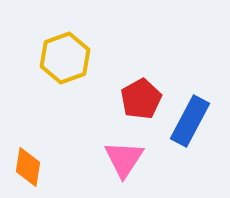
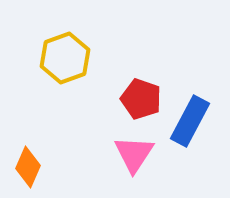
red pentagon: rotated 24 degrees counterclockwise
pink triangle: moved 10 px right, 5 px up
orange diamond: rotated 15 degrees clockwise
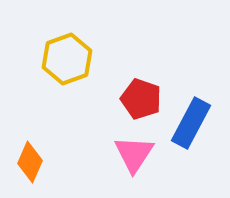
yellow hexagon: moved 2 px right, 1 px down
blue rectangle: moved 1 px right, 2 px down
orange diamond: moved 2 px right, 5 px up
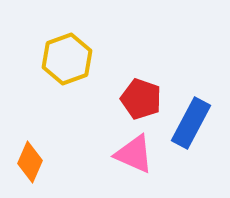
pink triangle: rotated 39 degrees counterclockwise
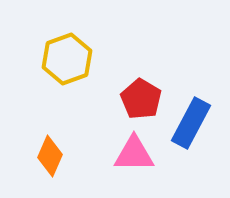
red pentagon: rotated 12 degrees clockwise
pink triangle: rotated 24 degrees counterclockwise
orange diamond: moved 20 px right, 6 px up
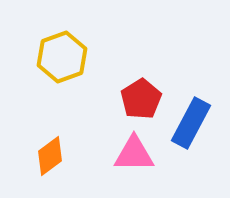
yellow hexagon: moved 5 px left, 2 px up
red pentagon: rotated 9 degrees clockwise
orange diamond: rotated 30 degrees clockwise
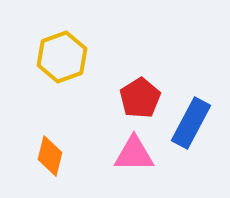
red pentagon: moved 1 px left, 1 px up
orange diamond: rotated 39 degrees counterclockwise
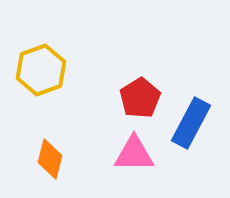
yellow hexagon: moved 21 px left, 13 px down
orange diamond: moved 3 px down
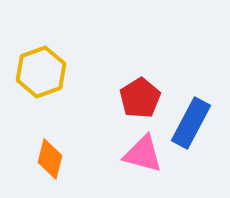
yellow hexagon: moved 2 px down
pink triangle: moved 9 px right; rotated 15 degrees clockwise
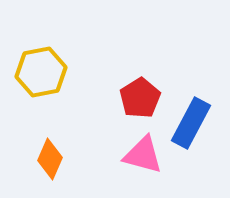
yellow hexagon: rotated 9 degrees clockwise
pink triangle: moved 1 px down
orange diamond: rotated 9 degrees clockwise
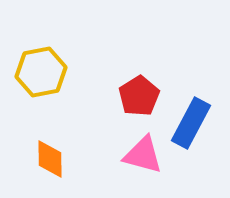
red pentagon: moved 1 px left, 2 px up
orange diamond: rotated 24 degrees counterclockwise
